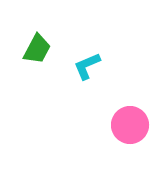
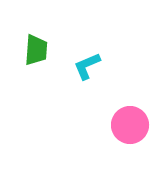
green trapezoid: moved 1 px left, 1 px down; rotated 24 degrees counterclockwise
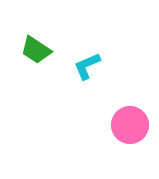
green trapezoid: rotated 120 degrees clockwise
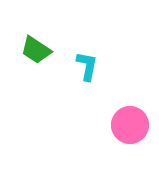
cyan L-shape: rotated 124 degrees clockwise
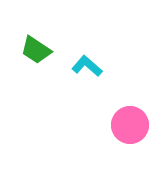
cyan L-shape: rotated 60 degrees counterclockwise
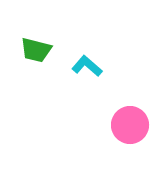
green trapezoid: rotated 20 degrees counterclockwise
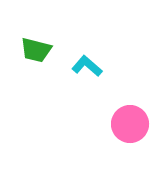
pink circle: moved 1 px up
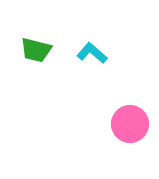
cyan L-shape: moved 5 px right, 13 px up
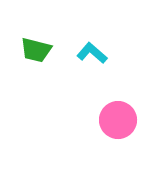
pink circle: moved 12 px left, 4 px up
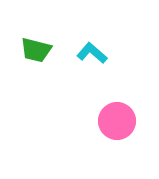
pink circle: moved 1 px left, 1 px down
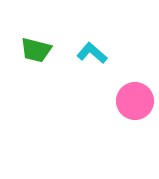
pink circle: moved 18 px right, 20 px up
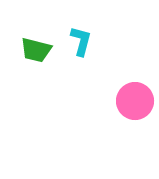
cyan L-shape: moved 11 px left, 12 px up; rotated 64 degrees clockwise
